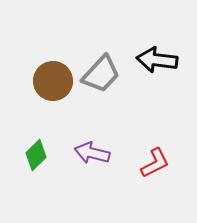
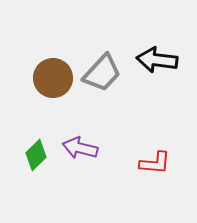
gray trapezoid: moved 1 px right, 1 px up
brown circle: moved 3 px up
purple arrow: moved 12 px left, 5 px up
red L-shape: rotated 32 degrees clockwise
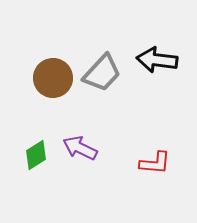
purple arrow: rotated 12 degrees clockwise
green diamond: rotated 12 degrees clockwise
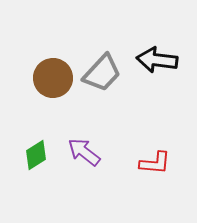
purple arrow: moved 4 px right, 4 px down; rotated 12 degrees clockwise
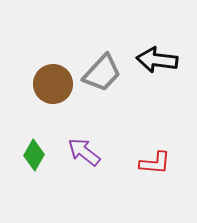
brown circle: moved 6 px down
green diamond: moved 2 px left; rotated 28 degrees counterclockwise
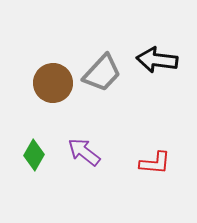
brown circle: moved 1 px up
